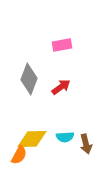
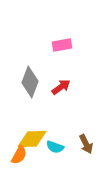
gray diamond: moved 1 px right, 3 px down
cyan semicircle: moved 10 px left, 10 px down; rotated 24 degrees clockwise
brown arrow: rotated 12 degrees counterclockwise
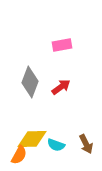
cyan semicircle: moved 1 px right, 2 px up
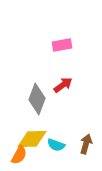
gray diamond: moved 7 px right, 17 px down
red arrow: moved 2 px right, 2 px up
brown arrow: rotated 138 degrees counterclockwise
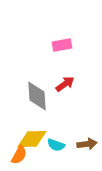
red arrow: moved 2 px right, 1 px up
gray diamond: moved 3 px up; rotated 24 degrees counterclockwise
brown arrow: moved 1 px right; rotated 66 degrees clockwise
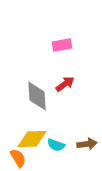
orange semicircle: moved 1 px left, 3 px down; rotated 60 degrees counterclockwise
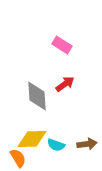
pink rectangle: rotated 42 degrees clockwise
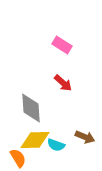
red arrow: moved 2 px left, 1 px up; rotated 78 degrees clockwise
gray diamond: moved 6 px left, 12 px down
yellow diamond: moved 3 px right, 1 px down
brown arrow: moved 2 px left, 7 px up; rotated 30 degrees clockwise
